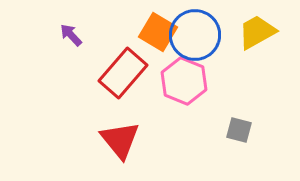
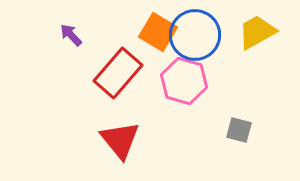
red rectangle: moved 5 px left
pink hexagon: rotated 6 degrees counterclockwise
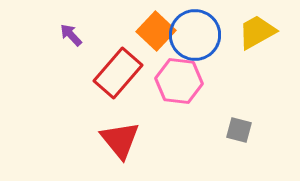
orange square: moved 2 px left, 1 px up; rotated 12 degrees clockwise
pink hexagon: moved 5 px left; rotated 9 degrees counterclockwise
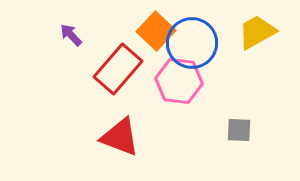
blue circle: moved 3 px left, 8 px down
red rectangle: moved 4 px up
gray square: rotated 12 degrees counterclockwise
red triangle: moved 3 px up; rotated 30 degrees counterclockwise
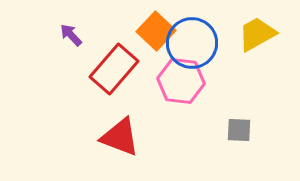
yellow trapezoid: moved 2 px down
red rectangle: moved 4 px left
pink hexagon: moved 2 px right
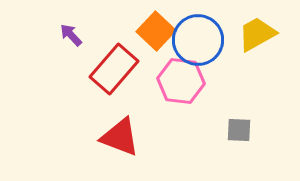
blue circle: moved 6 px right, 3 px up
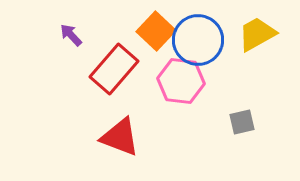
gray square: moved 3 px right, 8 px up; rotated 16 degrees counterclockwise
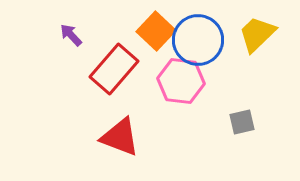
yellow trapezoid: rotated 15 degrees counterclockwise
